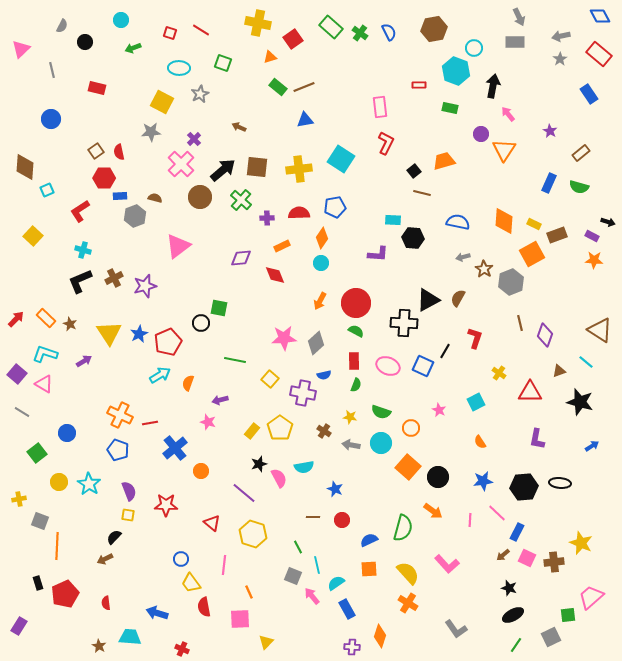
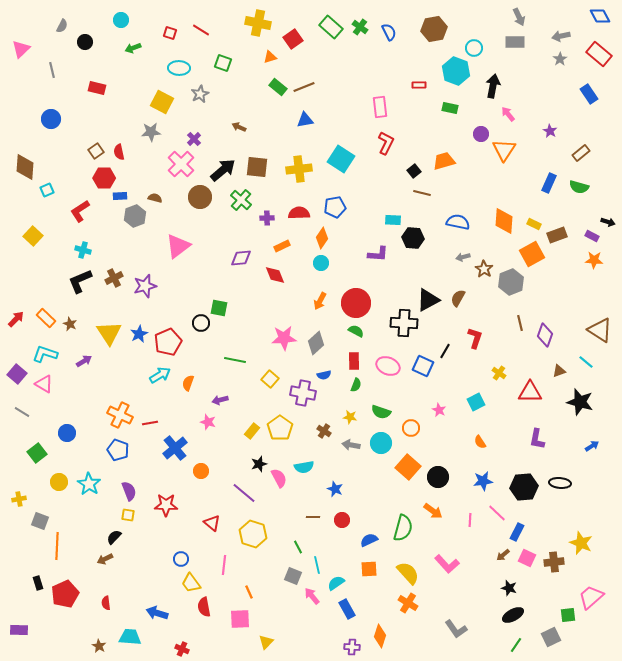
green cross at (360, 33): moved 6 px up
purple rectangle at (19, 626): moved 4 px down; rotated 60 degrees clockwise
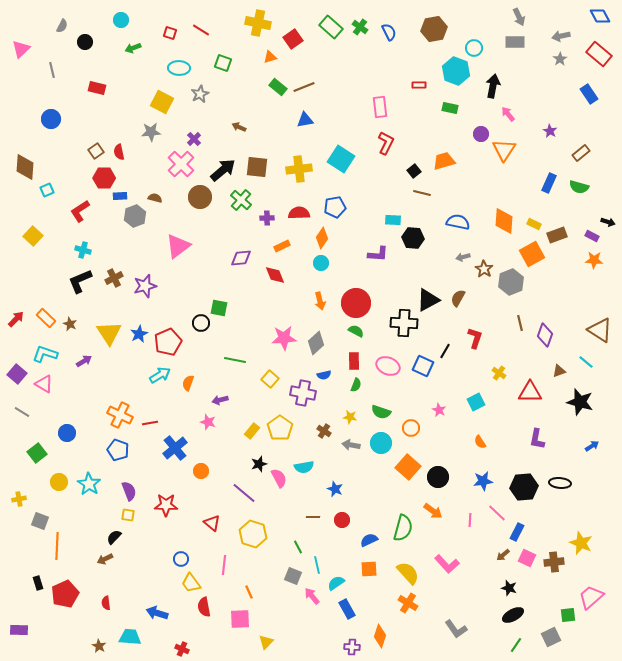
orange arrow at (320, 301): rotated 42 degrees counterclockwise
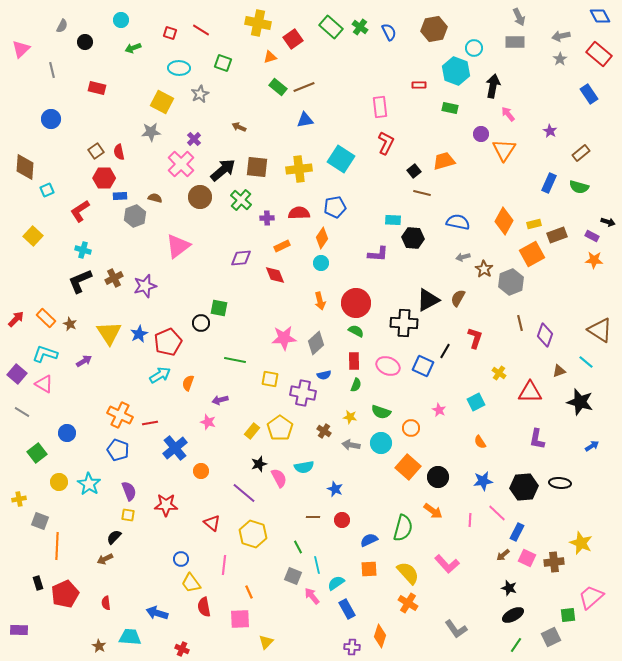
orange diamond at (504, 221): rotated 24 degrees clockwise
yellow rectangle at (534, 224): rotated 40 degrees counterclockwise
yellow square at (270, 379): rotated 30 degrees counterclockwise
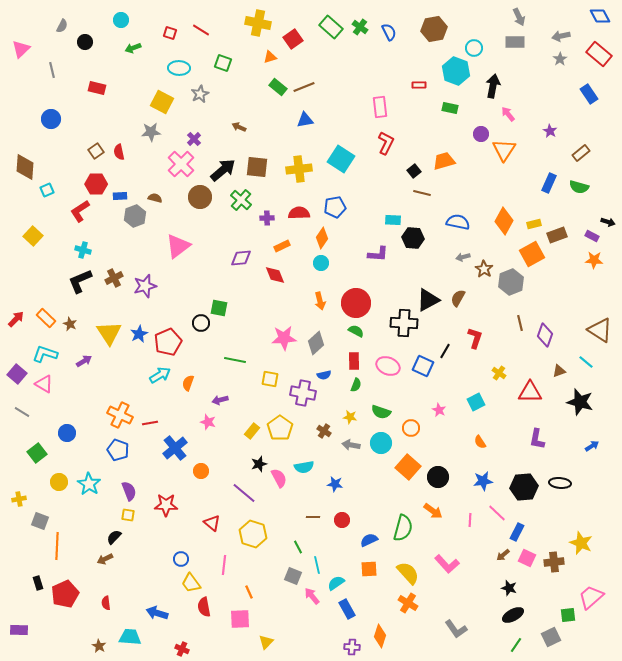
red hexagon at (104, 178): moved 8 px left, 6 px down
blue star at (335, 489): moved 5 px up; rotated 14 degrees counterclockwise
